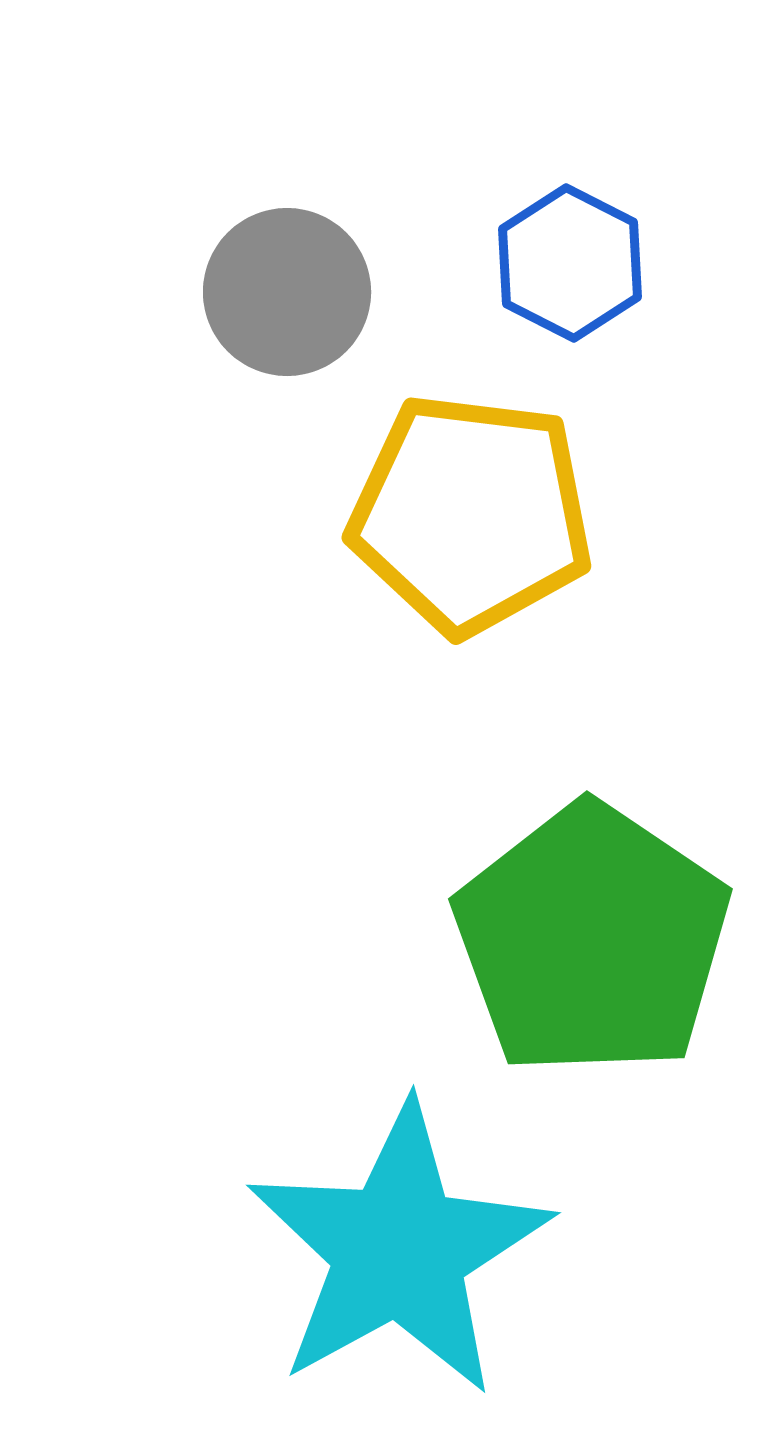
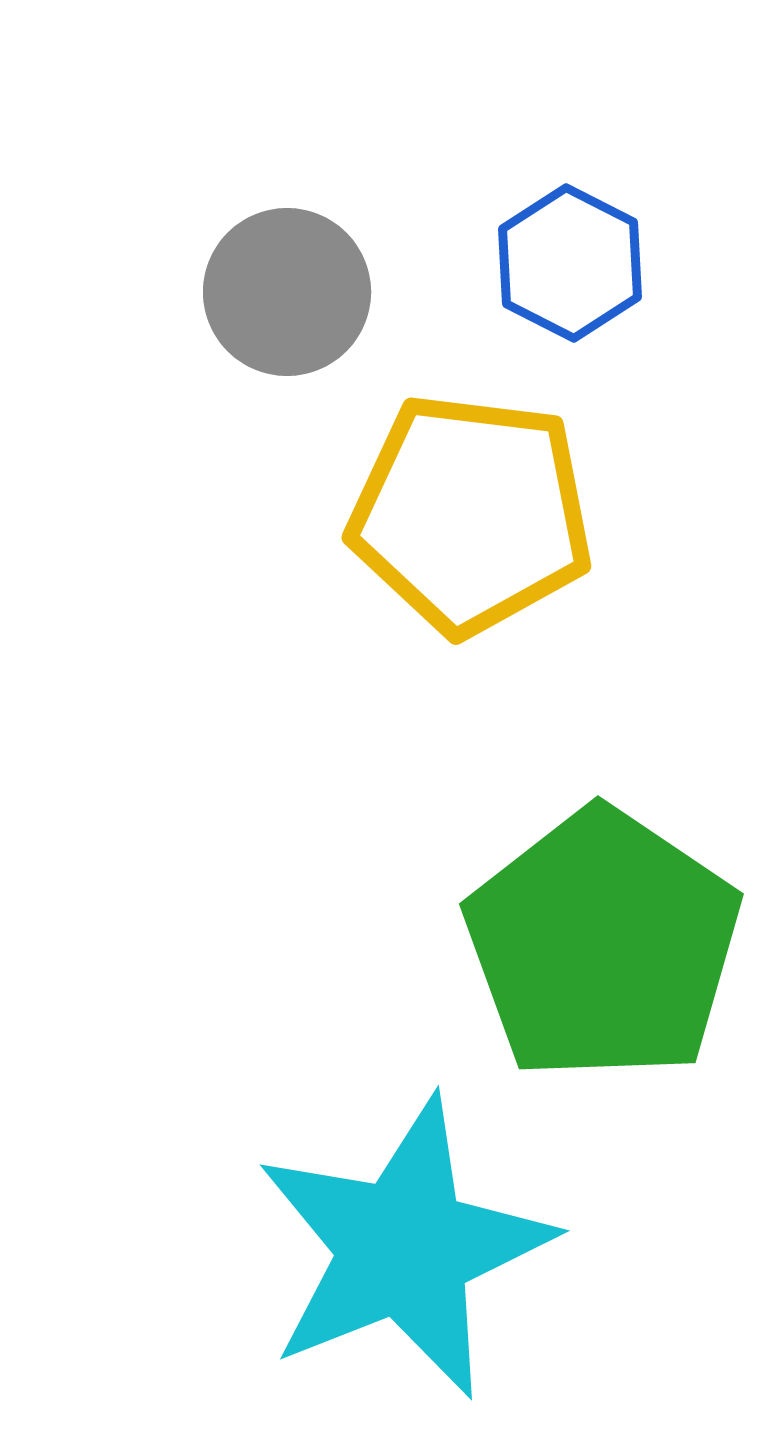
green pentagon: moved 11 px right, 5 px down
cyan star: moved 5 px right, 2 px up; rotated 7 degrees clockwise
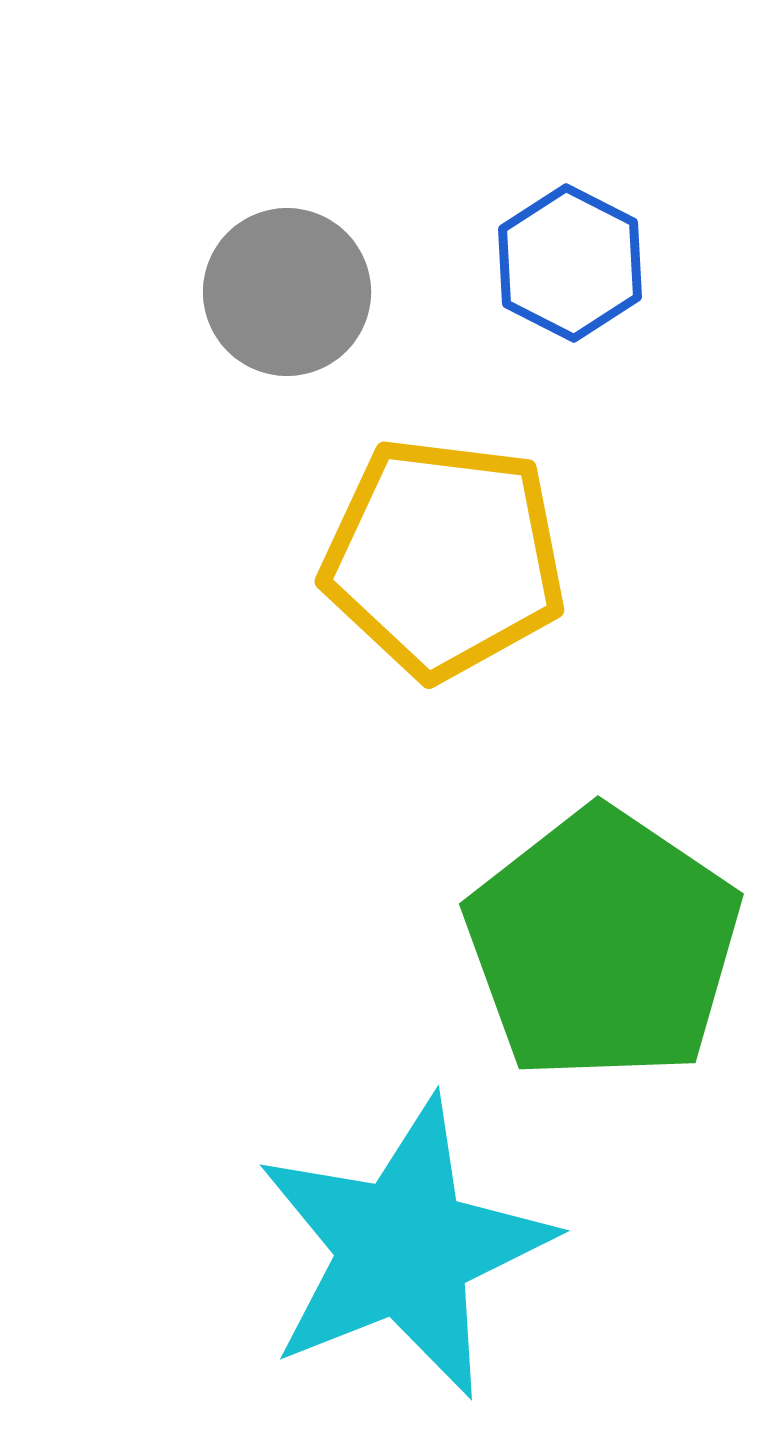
yellow pentagon: moved 27 px left, 44 px down
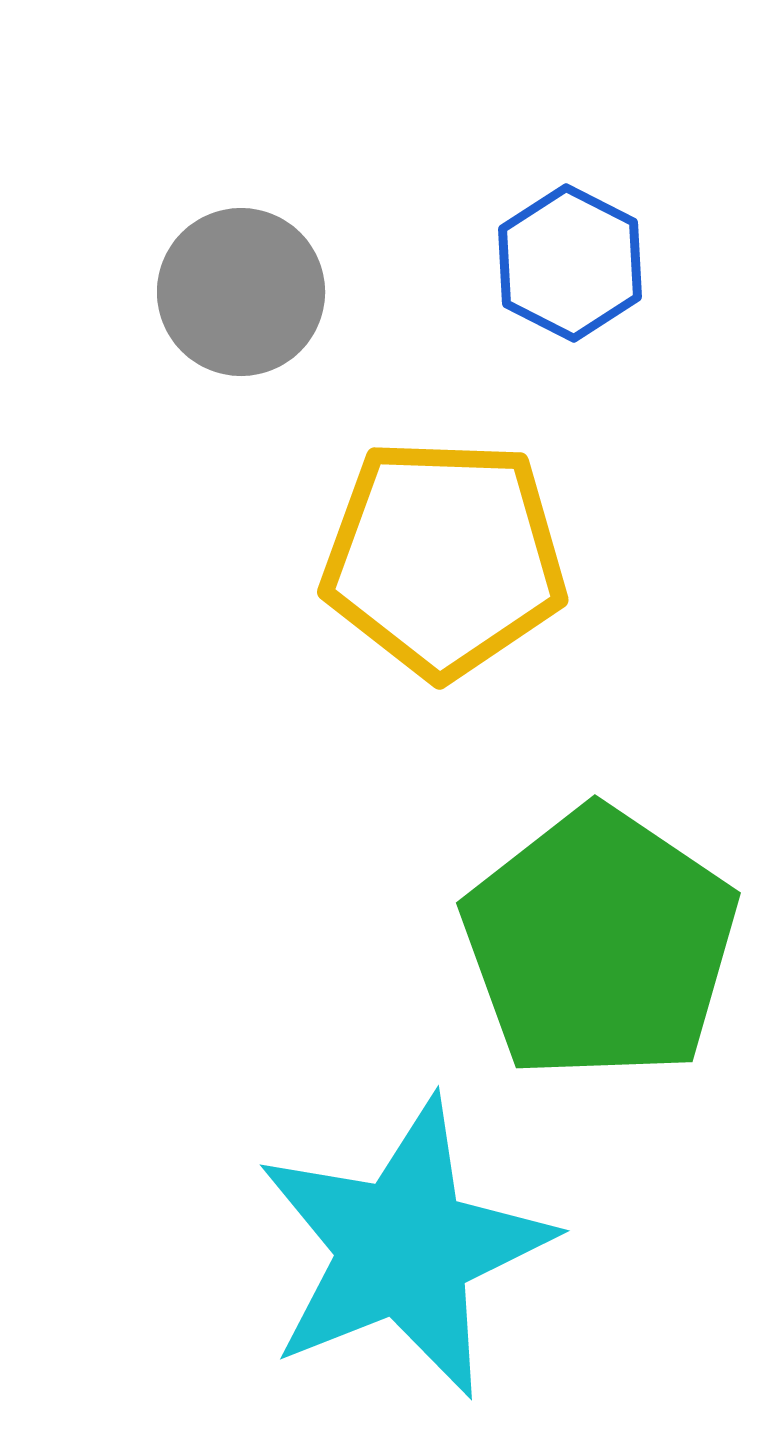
gray circle: moved 46 px left
yellow pentagon: rotated 5 degrees counterclockwise
green pentagon: moved 3 px left, 1 px up
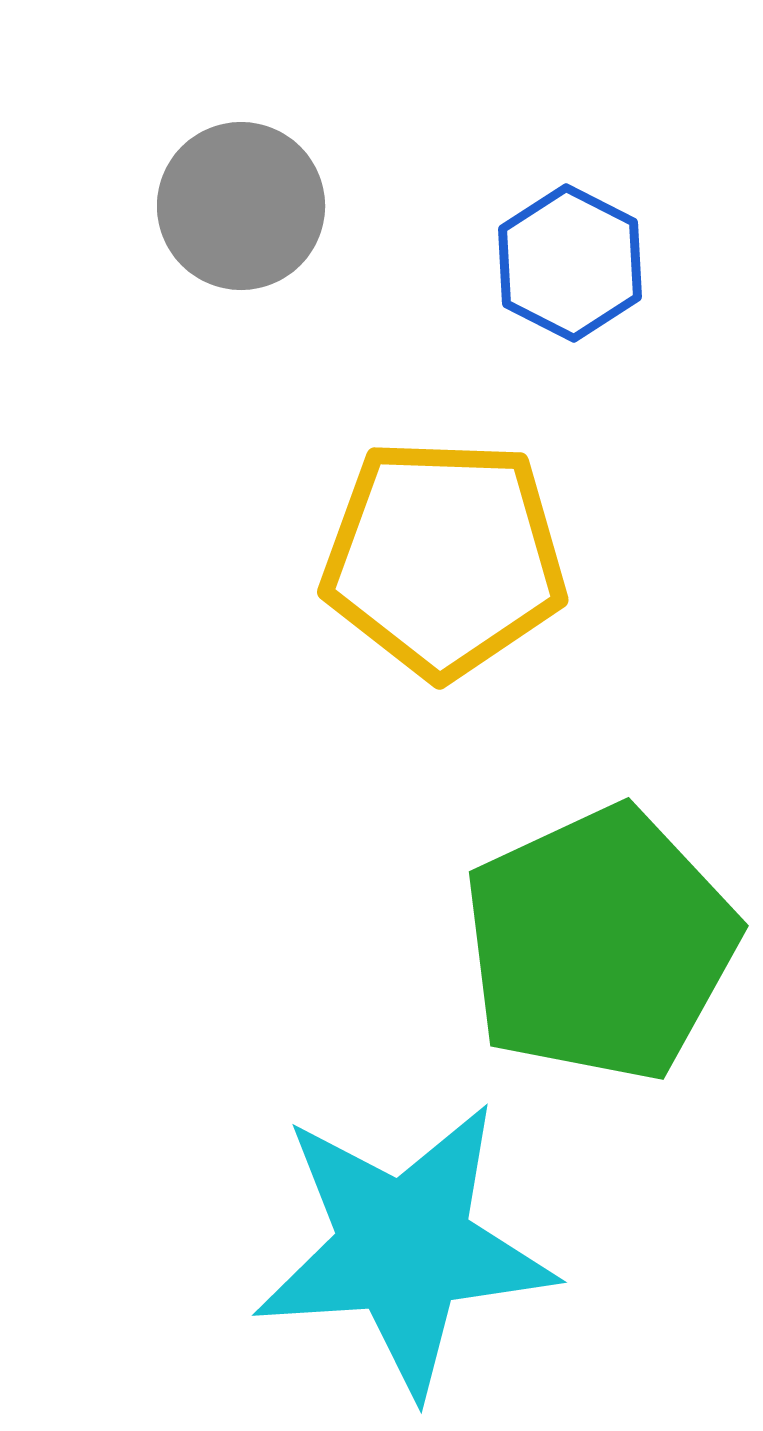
gray circle: moved 86 px up
green pentagon: rotated 13 degrees clockwise
cyan star: rotated 18 degrees clockwise
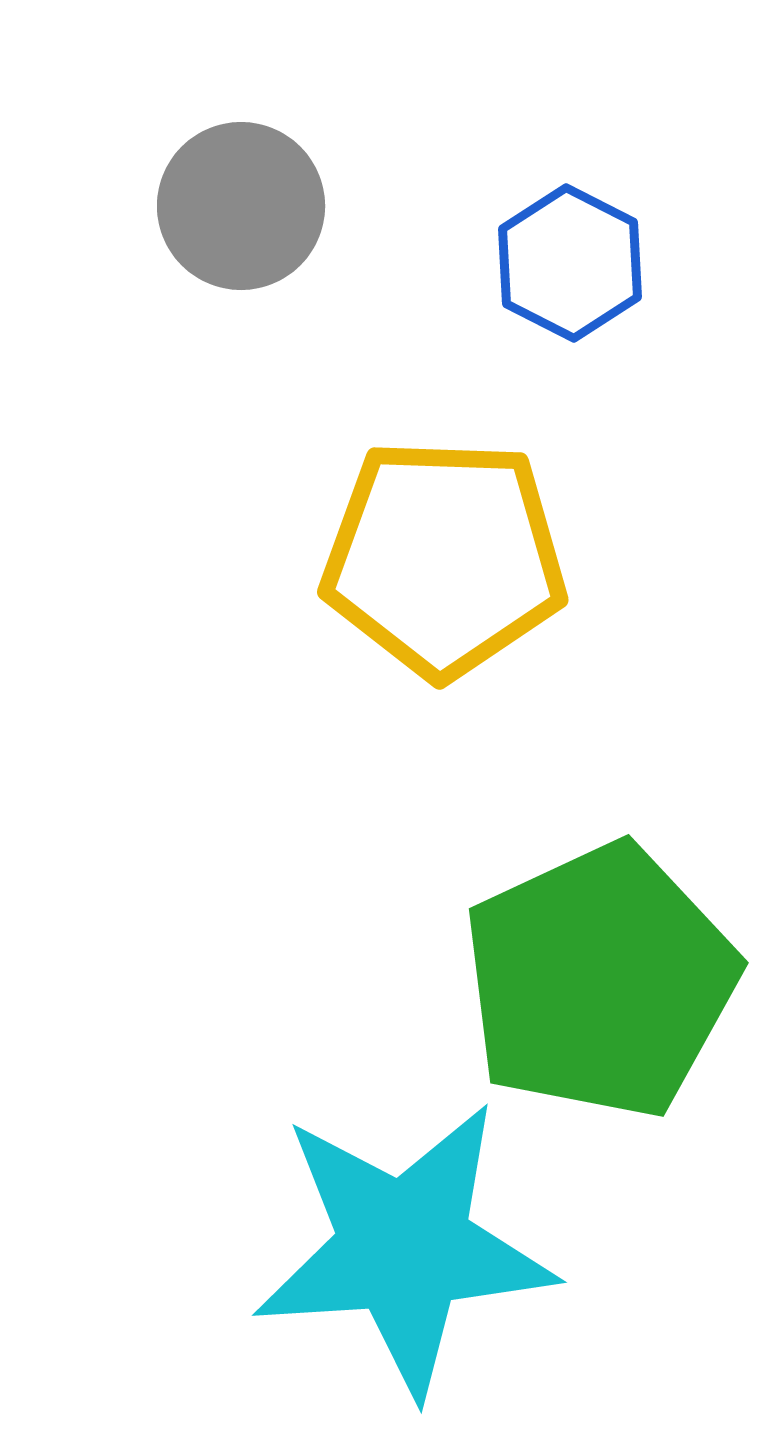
green pentagon: moved 37 px down
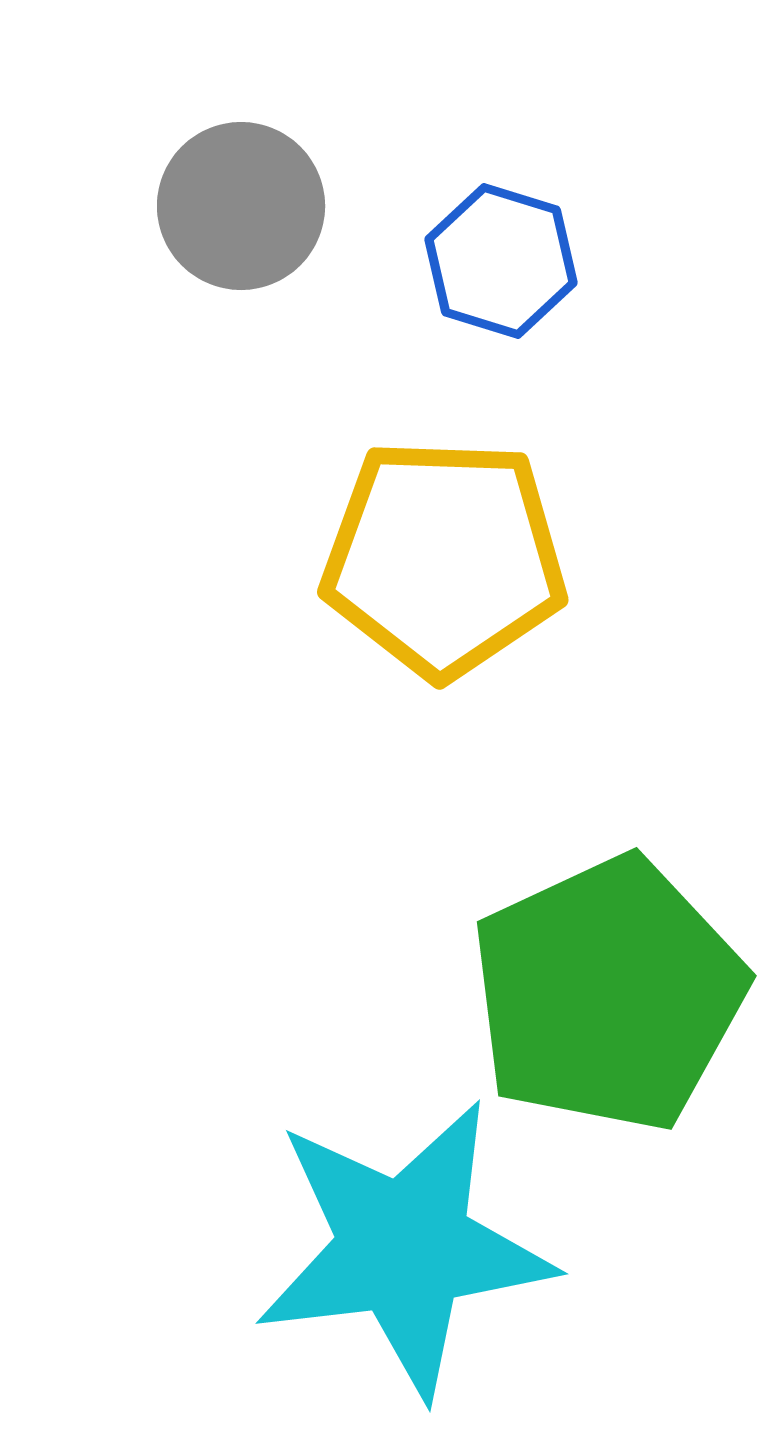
blue hexagon: moved 69 px left, 2 px up; rotated 10 degrees counterclockwise
green pentagon: moved 8 px right, 13 px down
cyan star: rotated 3 degrees counterclockwise
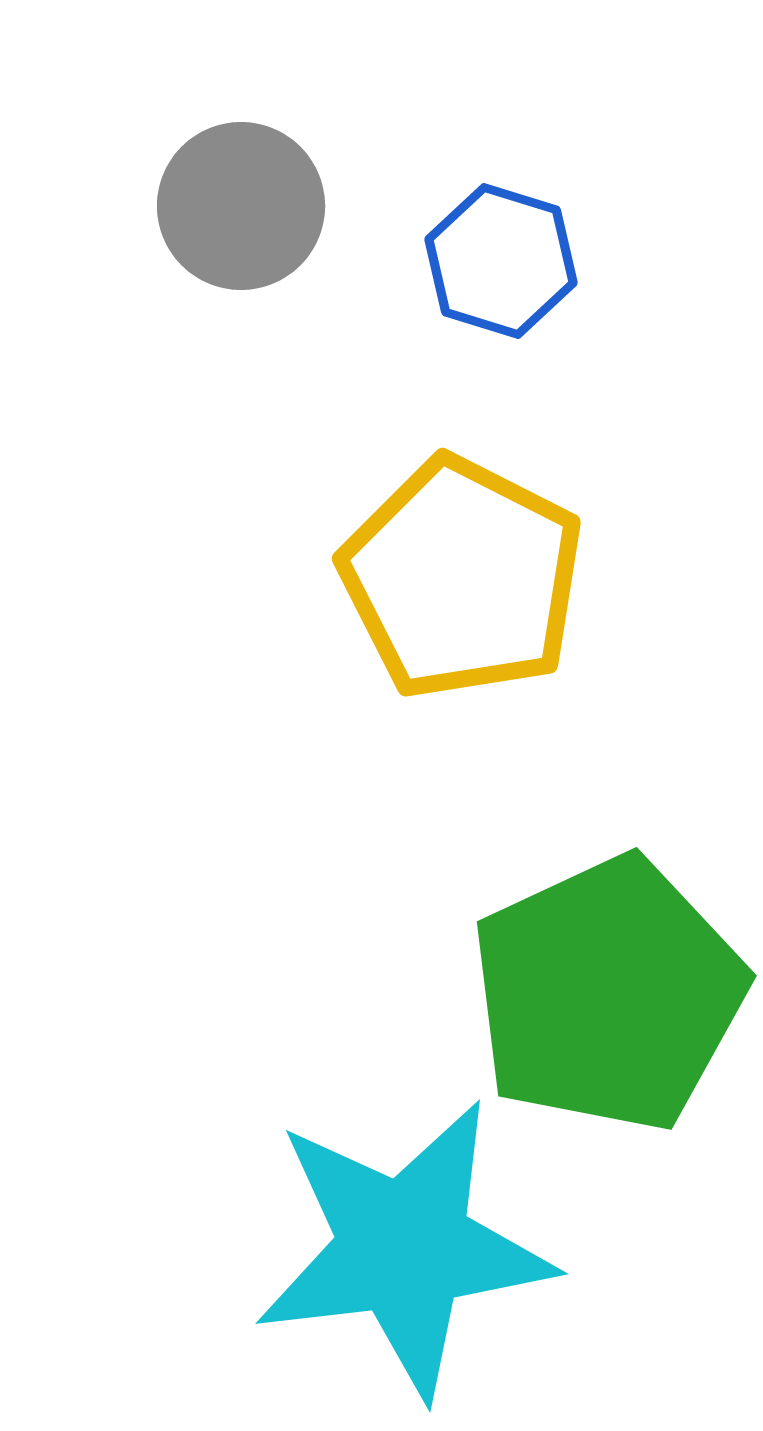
yellow pentagon: moved 18 px right, 20 px down; rotated 25 degrees clockwise
